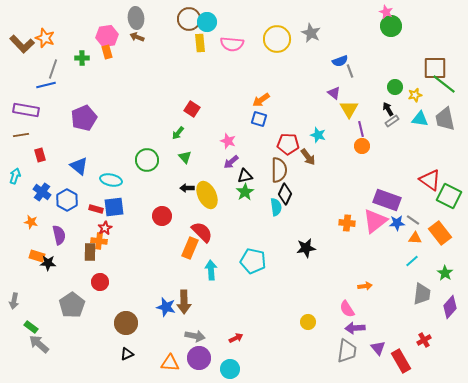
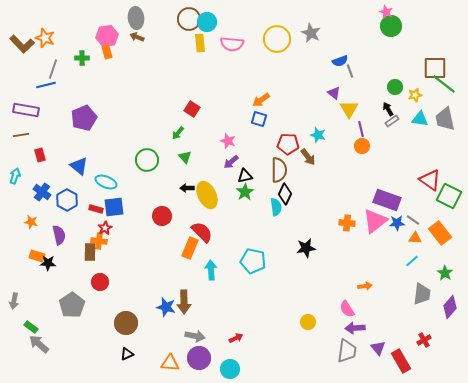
cyan ellipse at (111, 180): moved 5 px left, 2 px down; rotated 10 degrees clockwise
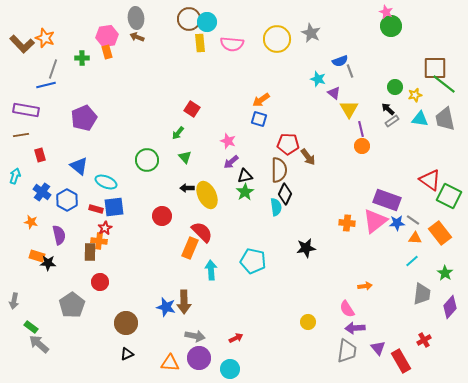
black arrow at (388, 109): rotated 16 degrees counterclockwise
cyan star at (318, 135): moved 56 px up
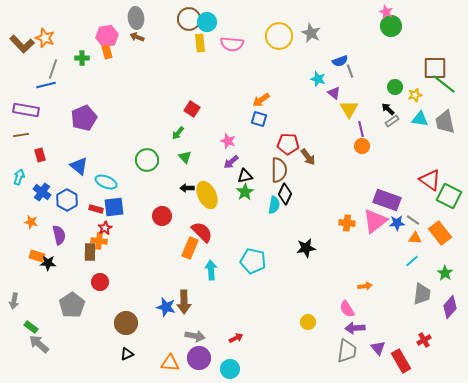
yellow circle at (277, 39): moved 2 px right, 3 px up
gray trapezoid at (445, 119): moved 3 px down
cyan arrow at (15, 176): moved 4 px right, 1 px down
cyan semicircle at (276, 207): moved 2 px left, 2 px up; rotated 18 degrees clockwise
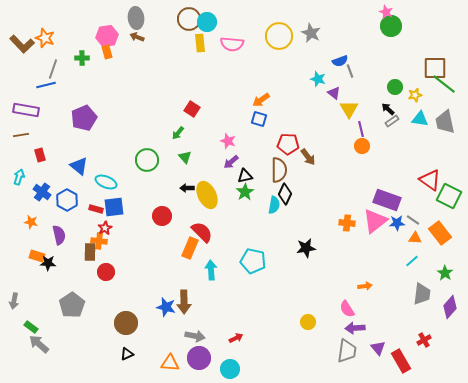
red circle at (100, 282): moved 6 px right, 10 px up
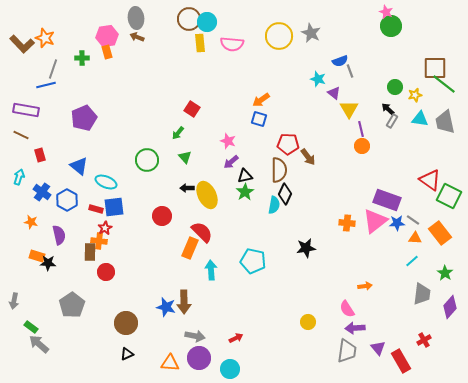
gray rectangle at (392, 121): rotated 24 degrees counterclockwise
brown line at (21, 135): rotated 35 degrees clockwise
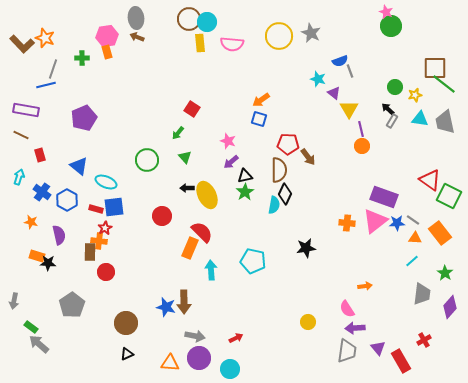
purple rectangle at (387, 200): moved 3 px left, 3 px up
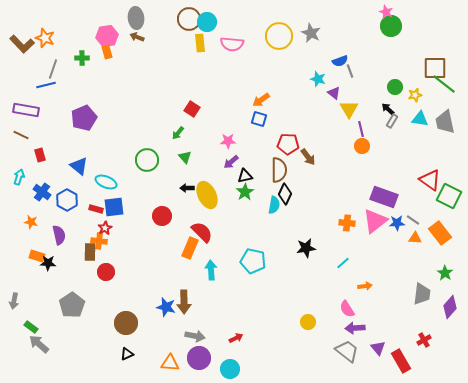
pink star at (228, 141): rotated 21 degrees counterclockwise
cyan line at (412, 261): moved 69 px left, 2 px down
gray trapezoid at (347, 351): rotated 60 degrees counterclockwise
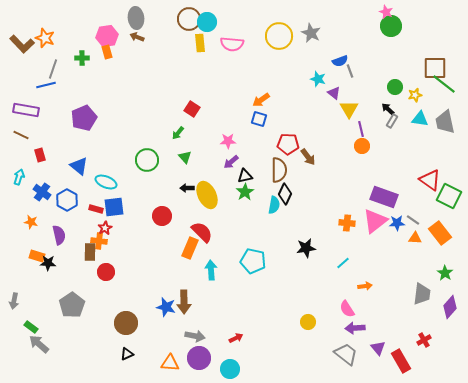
gray trapezoid at (347, 351): moved 1 px left, 3 px down
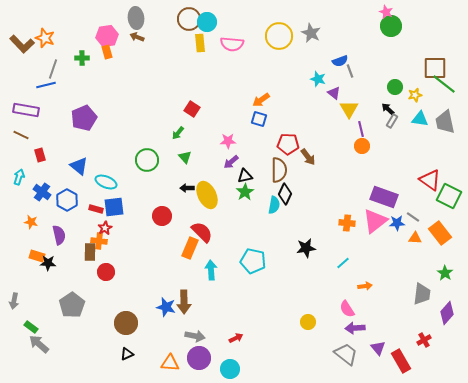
gray line at (413, 220): moved 3 px up
purple diamond at (450, 307): moved 3 px left, 6 px down
